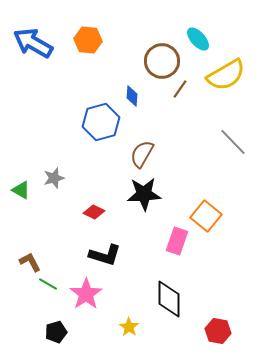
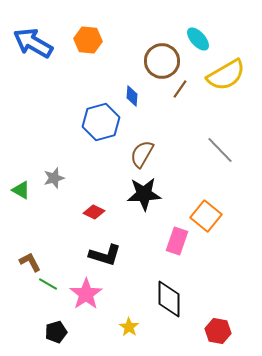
gray line: moved 13 px left, 8 px down
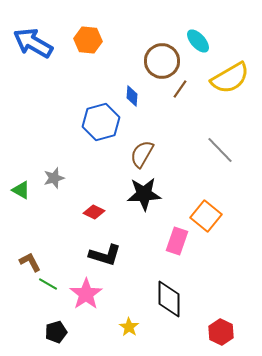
cyan ellipse: moved 2 px down
yellow semicircle: moved 4 px right, 3 px down
red hexagon: moved 3 px right, 1 px down; rotated 15 degrees clockwise
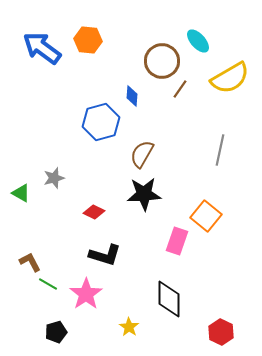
blue arrow: moved 9 px right, 5 px down; rotated 6 degrees clockwise
gray line: rotated 56 degrees clockwise
green triangle: moved 3 px down
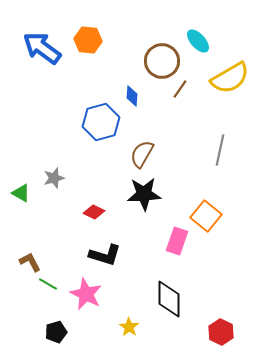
pink star: rotated 12 degrees counterclockwise
